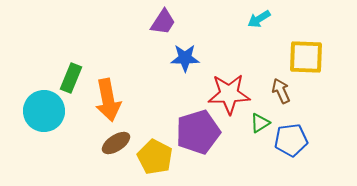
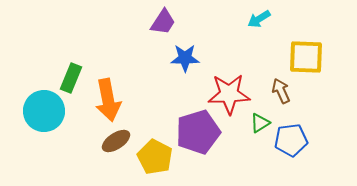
brown ellipse: moved 2 px up
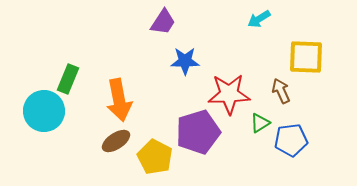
blue star: moved 3 px down
green rectangle: moved 3 px left, 1 px down
orange arrow: moved 11 px right
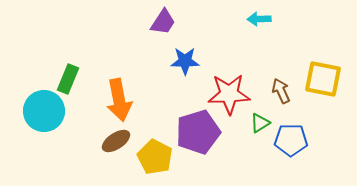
cyan arrow: rotated 30 degrees clockwise
yellow square: moved 17 px right, 22 px down; rotated 9 degrees clockwise
blue pentagon: rotated 8 degrees clockwise
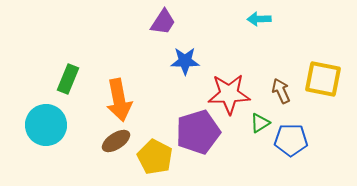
cyan circle: moved 2 px right, 14 px down
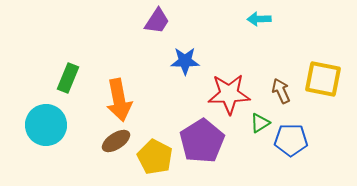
purple trapezoid: moved 6 px left, 1 px up
green rectangle: moved 1 px up
purple pentagon: moved 4 px right, 9 px down; rotated 15 degrees counterclockwise
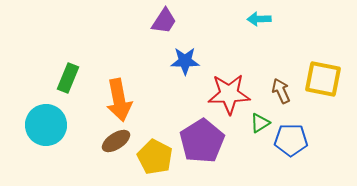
purple trapezoid: moved 7 px right
